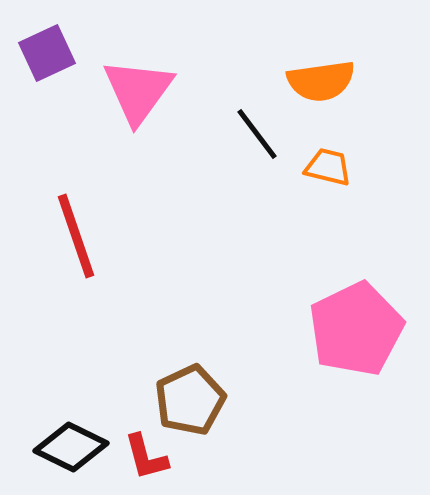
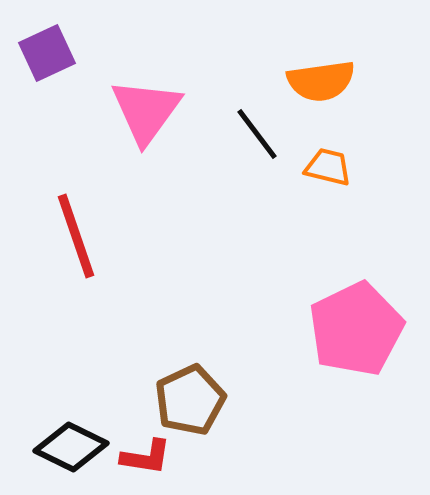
pink triangle: moved 8 px right, 20 px down
red L-shape: rotated 66 degrees counterclockwise
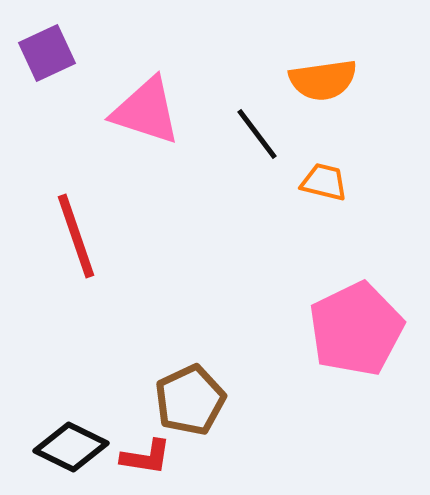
orange semicircle: moved 2 px right, 1 px up
pink triangle: rotated 48 degrees counterclockwise
orange trapezoid: moved 4 px left, 15 px down
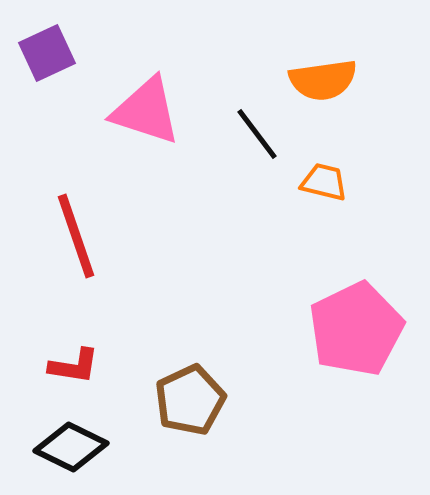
red L-shape: moved 72 px left, 91 px up
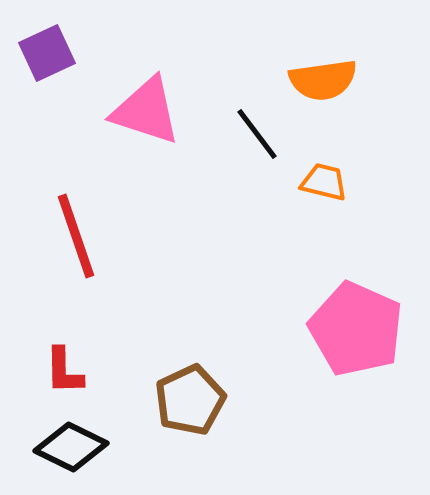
pink pentagon: rotated 22 degrees counterclockwise
red L-shape: moved 10 px left, 5 px down; rotated 80 degrees clockwise
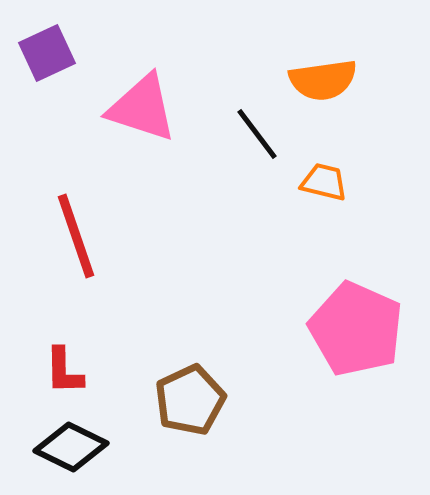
pink triangle: moved 4 px left, 3 px up
